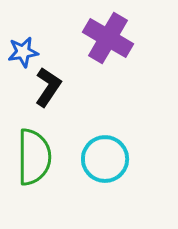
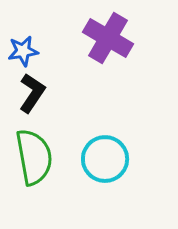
blue star: moved 1 px up
black L-shape: moved 16 px left, 6 px down
green semicircle: rotated 10 degrees counterclockwise
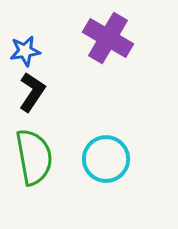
blue star: moved 2 px right
black L-shape: moved 1 px up
cyan circle: moved 1 px right
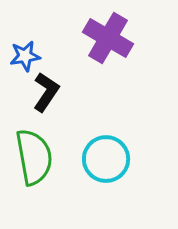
blue star: moved 5 px down
black L-shape: moved 14 px right
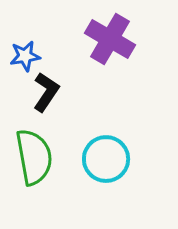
purple cross: moved 2 px right, 1 px down
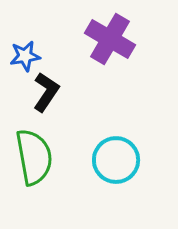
cyan circle: moved 10 px right, 1 px down
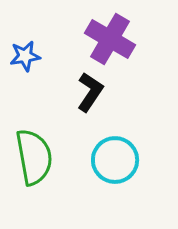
black L-shape: moved 44 px right
cyan circle: moved 1 px left
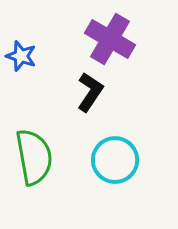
blue star: moved 4 px left; rotated 28 degrees clockwise
